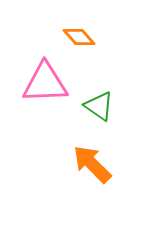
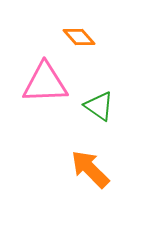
orange arrow: moved 2 px left, 5 px down
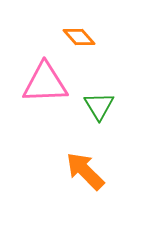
green triangle: rotated 24 degrees clockwise
orange arrow: moved 5 px left, 2 px down
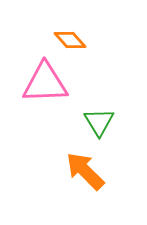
orange diamond: moved 9 px left, 3 px down
green triangle: moved 16 px down
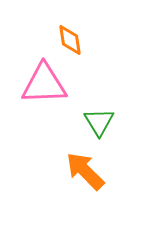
orange diamond: rotated 32 degrees clockwise
pink triangle: moved 1 px left, 1 px down
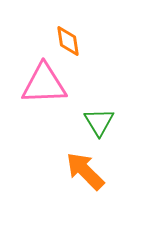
orange diamond: moved 2 px left, 1 px down
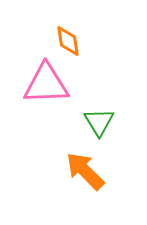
pink triangle: moved 2 px right
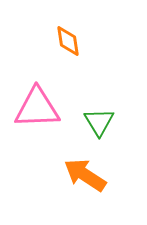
pink triangle: moved 9 px left, 24 px down
orange arrow: moved 4 px down; rotated 12 degrees counterclockwise
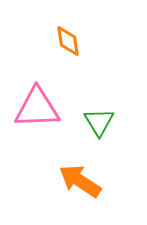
orange arrow: moved 5 px left, 6 px down
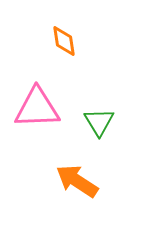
orange diamond: moved 4 px left
orange arrow: moved 3 px left
